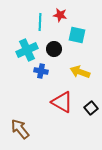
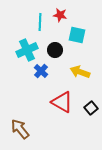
black circle: moved 1 px right, 1 px down
blue cross: rotated 32 degrees clockwise
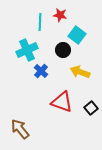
cyan square: rotated 24 degrees clockwise
black circle: moved 8 px right
red triangle: rotated 10 degrees counterclockwise
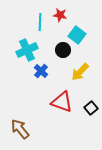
yellow arrow: rotated 66 degrees counterclockwise
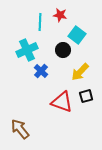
black square: moved 5 px left, 12 px up; rotated 24 degrees clockwise
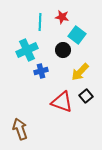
red star: moved 2 px right, 2 px down
blue cross: rotated 32 degrees clockwise
black square: rotated 24 degrees counterclockwise
brown arrow: rotated 20 degrees clockwise
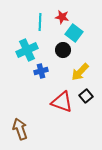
cyan square: moved 3 px left, 2 px up
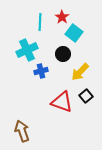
red star: rotated 24 degrees clockwise
black circle: moved 4 px down
brown arrow: moved 2 px right, 2 px down
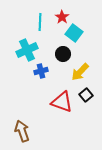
black square: moved 1 px up
